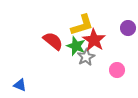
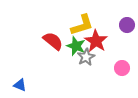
purple circle: moved 1 px left, 3 px up
red star: moved 2 px right, 1 px down
pink circle: moved 5 px right, 2 px up
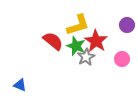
yellow L-shape: moved 4 px left
pink circle: moved 9 px up
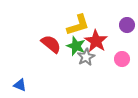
red semicircle: moved 2 px left, 3 px down
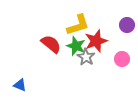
red star: rotated 20 degrees clockwise
gray star: rotated 12 degrees counterclockwise
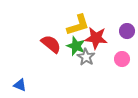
purple circle: moved 6 px down
red star: moved 3 px up; rotated 25 degrees clockwise
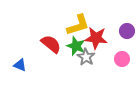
blue triangle: moved 20 px up
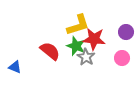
purple circle: moved 1 px left, 1 px down
red star: moved 2 px left, 1 px down
red semicircle: moved 1 px left, 7 px down
pink circle: moved 1 px up
blue triangle: moved 5 px left, 2 px down
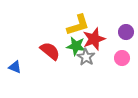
red star: rotated 25 degrees counterclockwise
green star: rotated 12 degrees counterclockwise
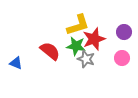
purple circle: moved 2 px left
gray star: moved 2 px down; rotated 12 degrees counterclockwise
blue triangle: moved 1 px right, 4 px up
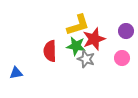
purple circle: moved 2 px right, 1 px up
red semicircle: rotated 130 degrees counterclockwise
blue triangle: moved 10 px down; rotated 32 degrees counterclockwise
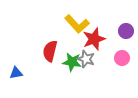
yellow L-shape: moved 1 px left, 1 px up; rotated 65 degrees clockwise
green star: moved 4 px left, 16 px down
red semicircle: rotated 15 degrees clockwise
